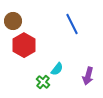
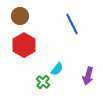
brown circle: moved 7 px right, 5 px up
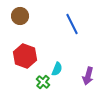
red hexagon: moved 1 px right, 11 px down; rotated 10 degrees counterclockwise
cyan semicircle: rotated 16 degrees counterclockwise
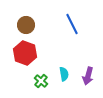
brown circle: moved 6 px right, 9 px down
red hexagon: moved 3 px up
cyan semicircle: moved 7 px right, 5 px down; rotated 32 degrees counterclockwise
green cross: moved 2 px left, 1 px up
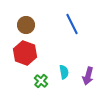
cyan semicircle: moved 2 px up
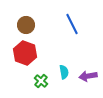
purple arrow: rotated 66 degrees clockwise
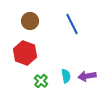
brown circle: moved 4 px right, 4 px up
cyan semicircle: moved 2 px right, 4 px down
purple arrow: moved 1 px left
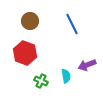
purple arrow: moved 11 px up; rotated 12 degrees counterclockwise
green cross: rotated 16 degrees counterclockwise
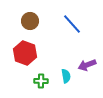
blue line: rotated 15 degrees counterclockwise
green cross: rotated 24 degrees counterclockwise
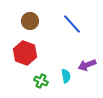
green cross: rotated 24 degrees clockwise
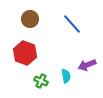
brown circle: moved 2 px up
